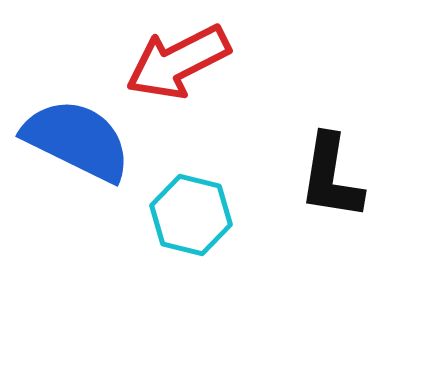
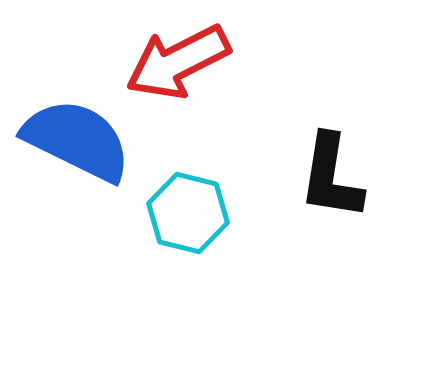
cyan hexagon: moved 3 px left, 2 px up
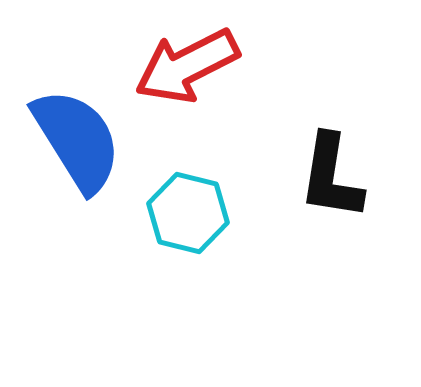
red arrow: moved 9 px right, 4 px down
blue semicircle: rotated 32 degrees clockwise
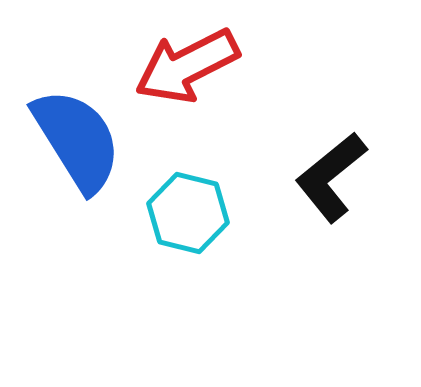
black L-shape: rotated 42 degrees clockwise
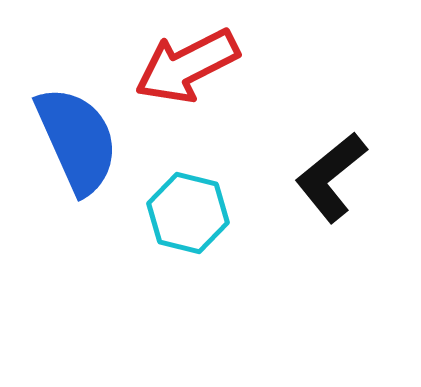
blue semicircle: rotated 8 degrees clockwise
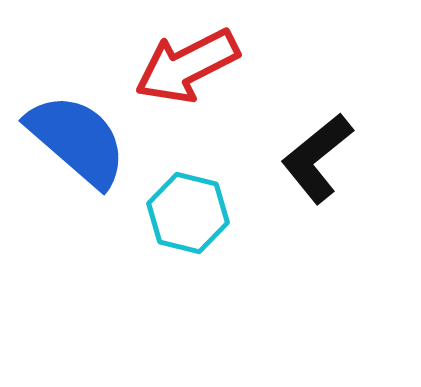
blue semicircle: rotated 25 degrees counterclockwise
black L-shape: moved 14 px left, 19 px up
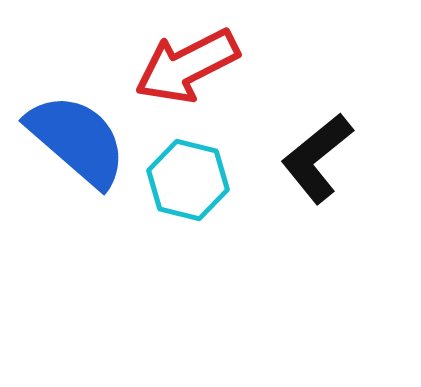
cyan hexagon: moved 33 px up
